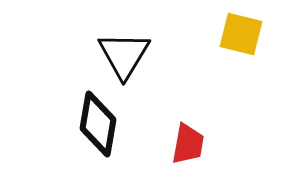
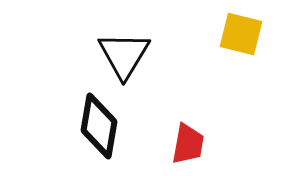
black diamond: moved 1 px right, 2 px down
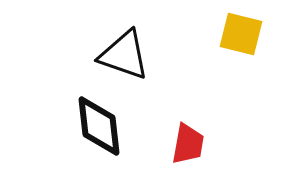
black triangle: rotated 42 degrees counterclockwise
black diamond: rotated 16 degrees counterclockwise
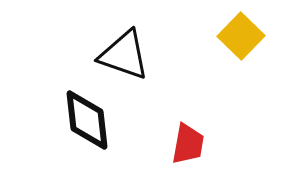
yellow square: moved 2 px down; rotated 30 degrees clockwise
black diamond: moved 12 px left, 6 px up
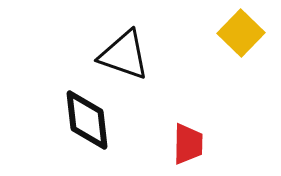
yellow square: moved 3 px up
red trapezoid: rotated 9 degrees counterclockwise
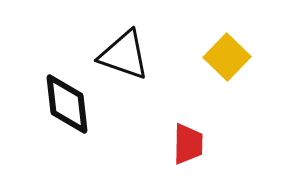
yellow square: moved 14 px left, 24 px down
black diamond: moved 20 px left, 16 px up
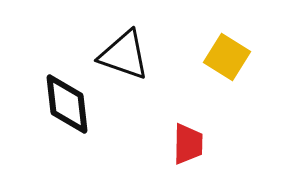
yellow square: rotated 12 degrees counterclockwise
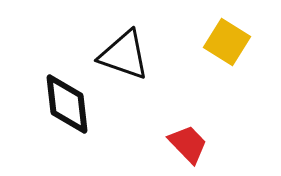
yellow square: moved 15 px up
red trapezoid: rotated 45 degrees counterclockwise
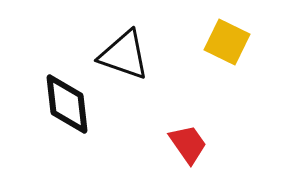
yellow square: rotated 6 degrees counterclockwise
red trapezoid: rotated 9 degrees clockwise
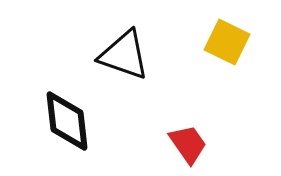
black diamond: moved 17 px down
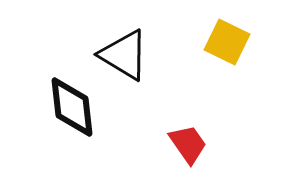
black triangle: rotated 12 degrees clockwise
black diamond: moved 5 px right, 14 px up
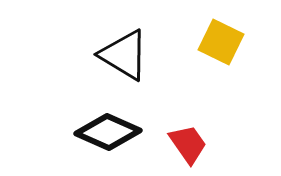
yellow square: moved 6 px left
black diamond: moved 36 px right, 25 px down; rotated 60 degrees counterclockwise
